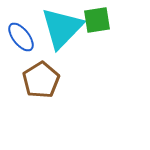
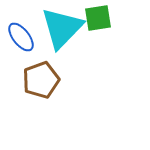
green square: moved 1 px right, 2 px up
brown pentagon: rotated 12 degrees clockwise
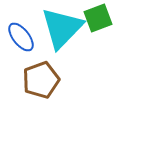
green square: rotated 12 degrees counterclockwise
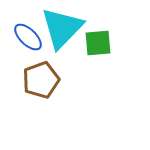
green square: moved 25 px down; rotated 16 degrees clockwise
blue ellipse: moved 7 px right; rotated 8 degrees counterclockwise
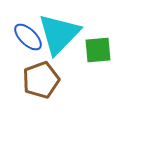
cyan triangle: moved 3 px left, 6 px down
green square: moved 7 px down
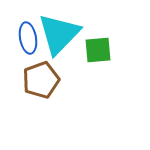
blue ellipse: moved 1 px down; rotated 36 degrees clockwise
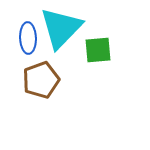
cyan triangle: moved 2 px right, 6 px up
blue ellipse: rotated 8 degrees clockwise
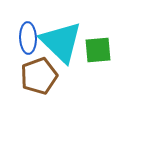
cyan triangle: moved 14 px down; rotated 30 degrees counterclockwise
brown pentagon: moved 2 px left, 4 px up
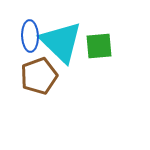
blue ellipse: moved 2 px right, 2 px up
green square: moved 1 px right, 4 px up
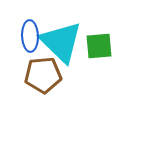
brown pentagon: moved 4 px right, 1 px up; rotated 15 degrees clockwise
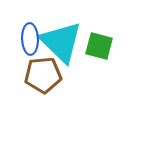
blue ellipse: moved 3 px down
green square: rotated 20 degrees clockwise
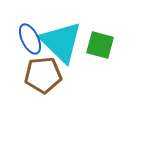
blue ellipse: rotated 24 degrees counterclockwise
green square: moved 1 px right, 1 px up
